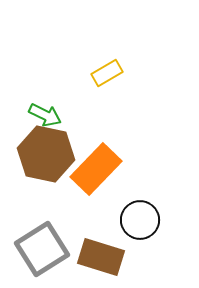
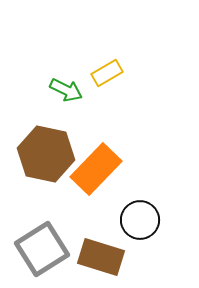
green arrow: moved 21 px right, 25 px up
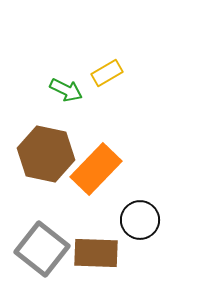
gray square: rotated 20 degrees counterclockwise
brown rectangle: moved 5 px left, 4 px up; rotated 15 degrees counterclockwise
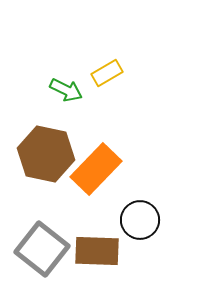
brown rectangle: moved 1 px right, 2 px up
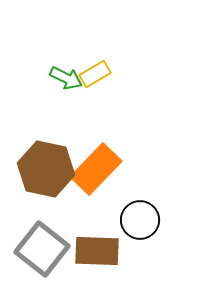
yellow rectangle: moved 12 px left, 1 px down
green arrow: moved 12 px up
brown hexagon: moved 15 px down
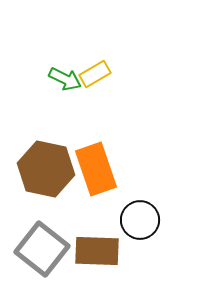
green arrow: moved 1 px left, 1 px down
orange rectangle: rotated 63 degrees counterclockwise
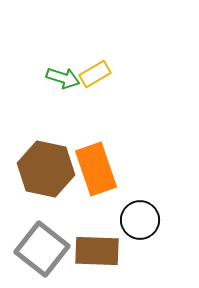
green arrow: moved 2 px left, 1 px up; rotated 8 degrees counterclockwise
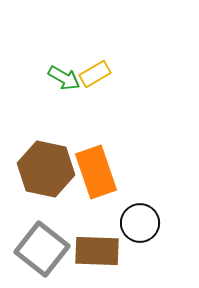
green arrow: moved 1 px right; rotated 12 degrees clockwise
orange rectangle: moved 3 px down
black circle: moved 3 px down
